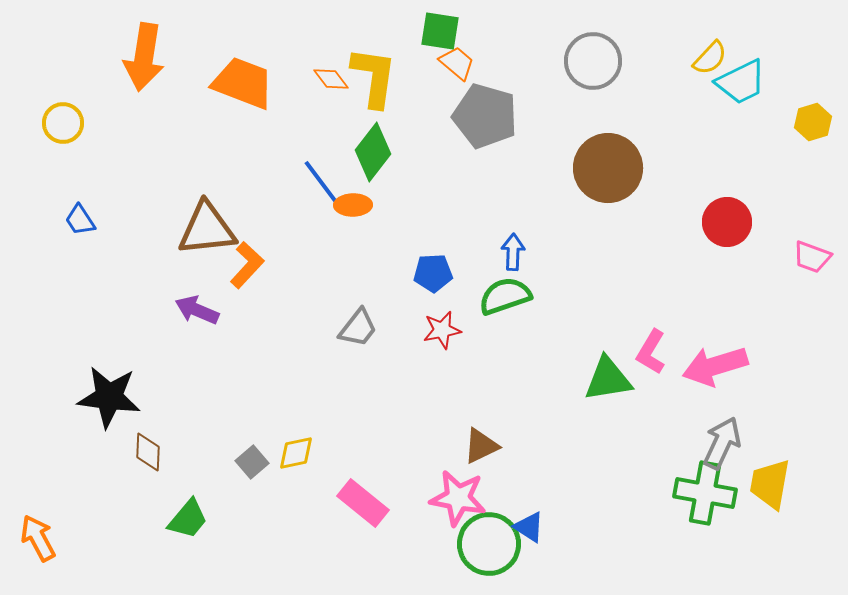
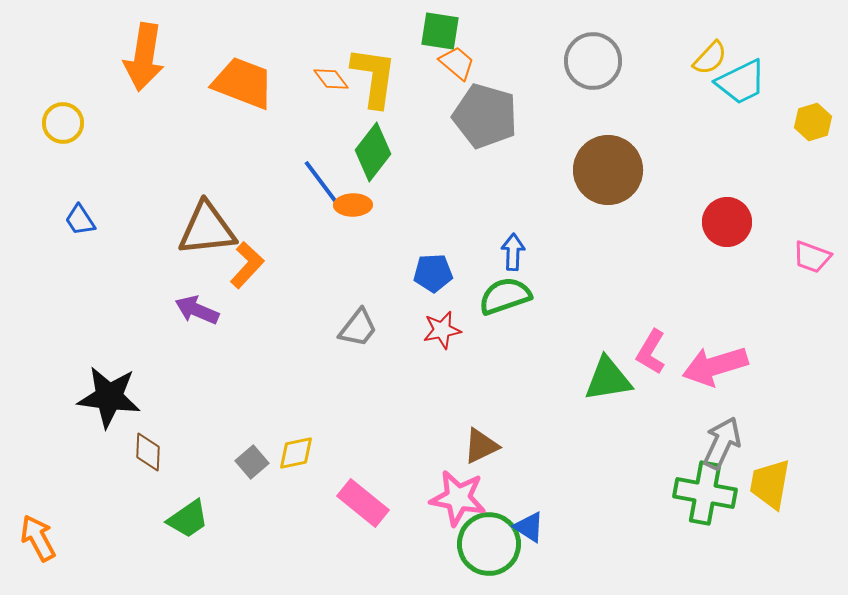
brown circle at (608, 168): moved 2 px down
green trapezoid at (188, 519): rotated 15 degrees clockwise
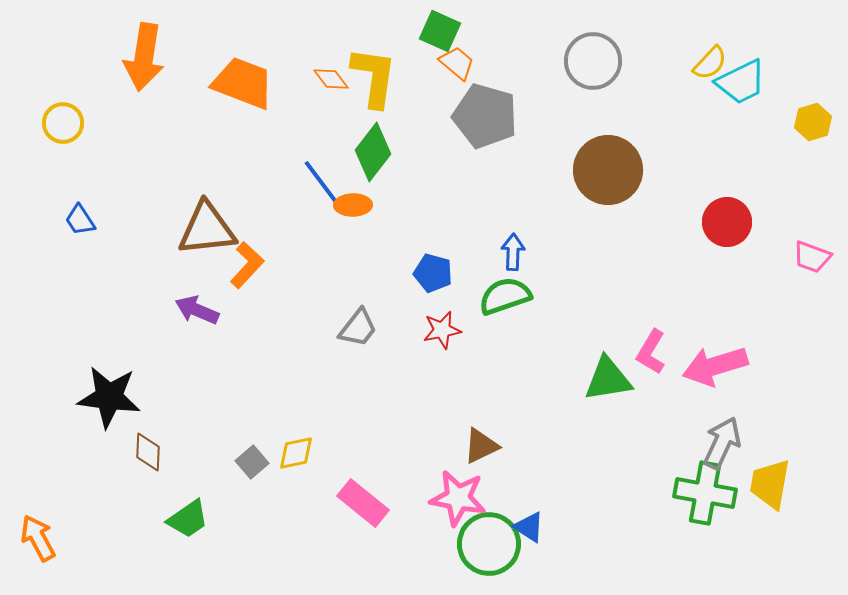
green square at (440, 31): rotated 15 degrees clockwise
yellow semicircle at (710, 58): moved 5 px down
blue pentagon at (433, 273): rotated 18 degrees clockwise
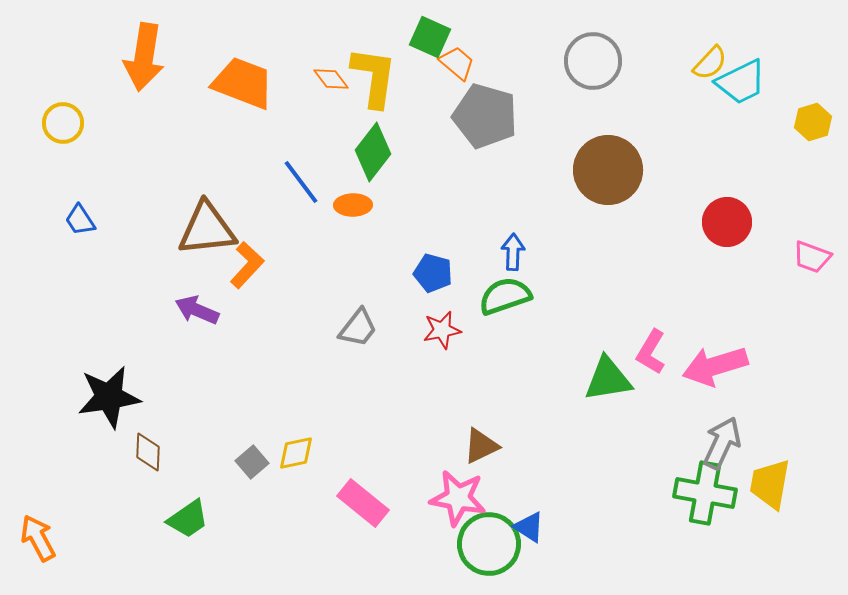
green square at (440, 31): moved 10 px left, 6 px down
blue line at (321, 182): moved 20 px left
black star at (109, 397): rotated 16 degrees counterclockwise
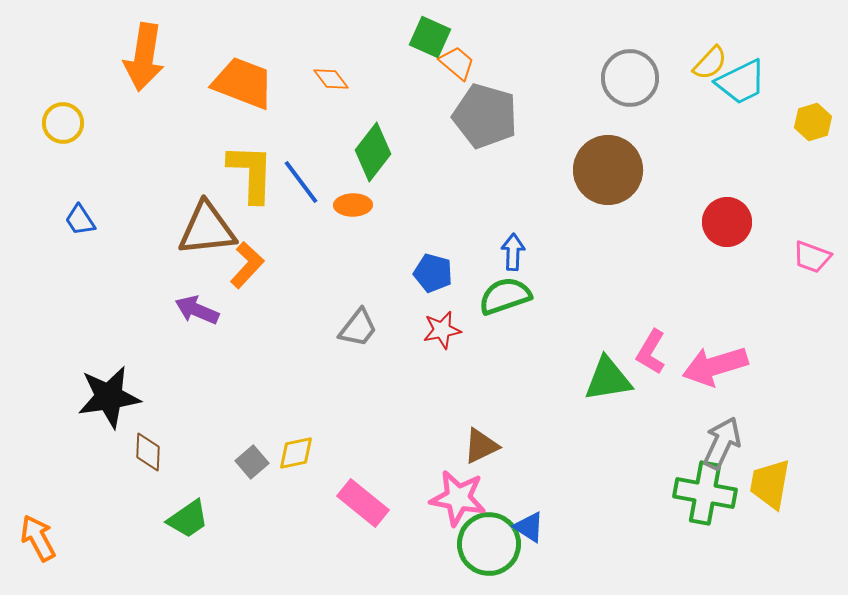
gray circle at (593, 61): moved 37 px right, 17 px down
yellow L-shape at (374, 77): moved 123 px left, 96 px down; rotated 6 degrees counterclockwise
